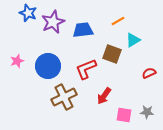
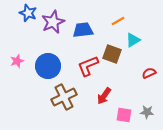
red L-shape: moved 2 px right, 3 px up
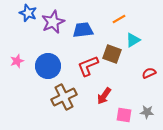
orange line: moved 1 px right, 2 px up
